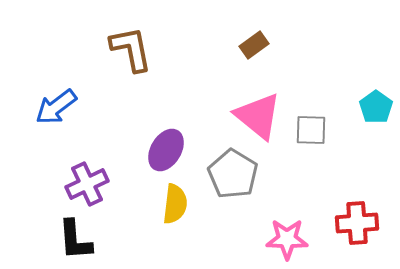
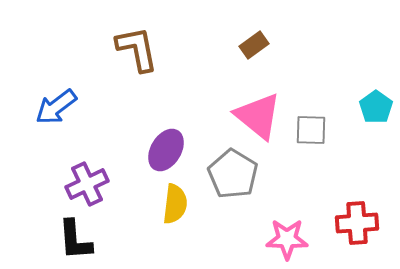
brown L-shape: moved 6 px right
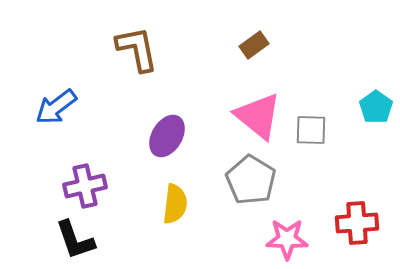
purple ellipse: moved 1 px right, 14 px up
gray pentagon: moved 18 px right, 6 px down
purple cross: moved 2 px left, 2 px down; rotated 12 degrees clockwise
black L-shape: rotated 15 degrees counterclockwise
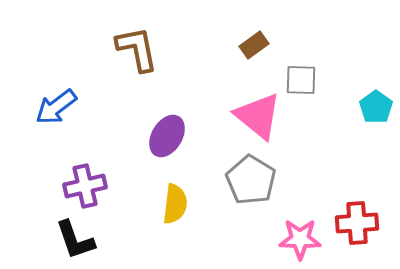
gray square: moved 10 px left, 50 px up
pink star: moved 13 px right
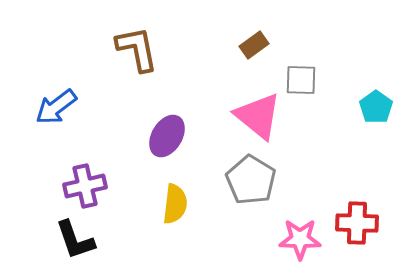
red cross: rotated 6 degrees clockwise
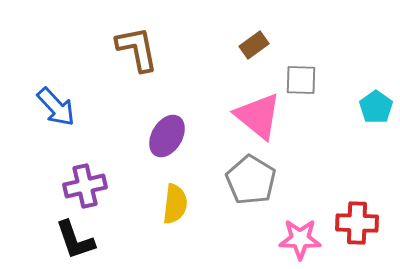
blue arrow: rotated 96 degrees counterclockwise
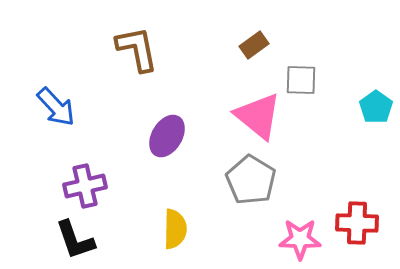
yellow semicircle: moved 25 px down; rotated 6 degrees counterclockwise
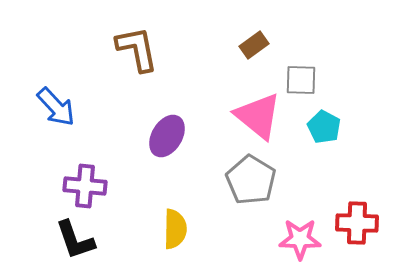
cyan pentagon: moved 52 px left, 20 px down; rotated 8 degrees counterclockwise
purple cross: rotated 18 degrees clockwise
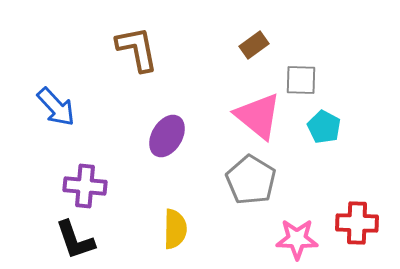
pink star: moved 3 px left
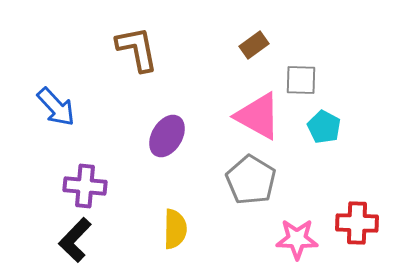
pink triangle: rotated 10 degrees counterclockwise
black L-shape: rotated 63 degrees clockwise
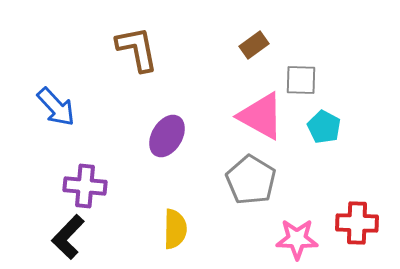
pink triangle: moved 3 px right
black L-shape: moved 7 px left, 3 px up
